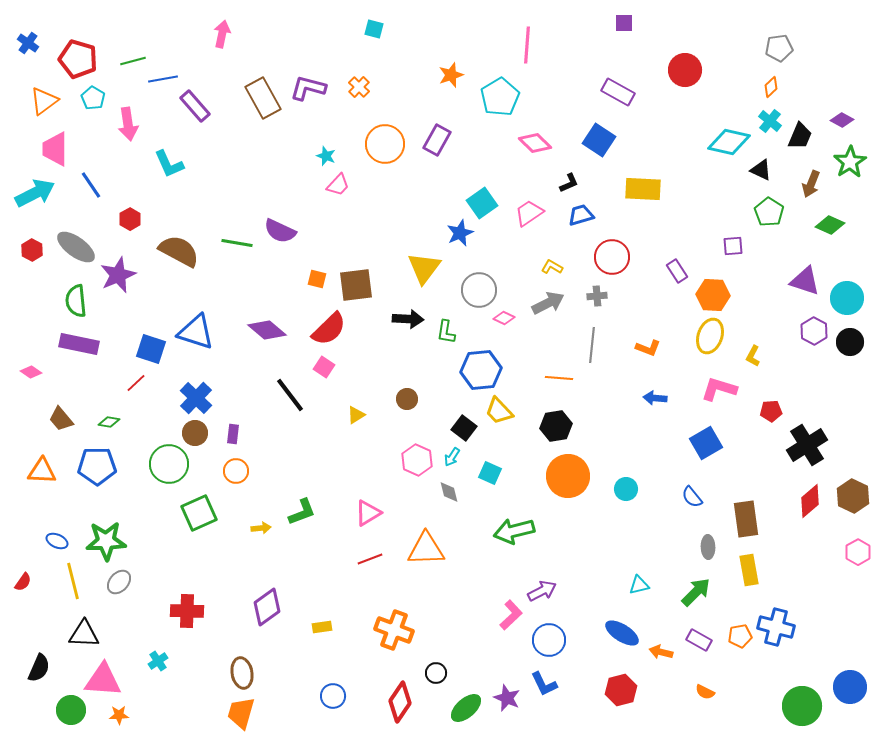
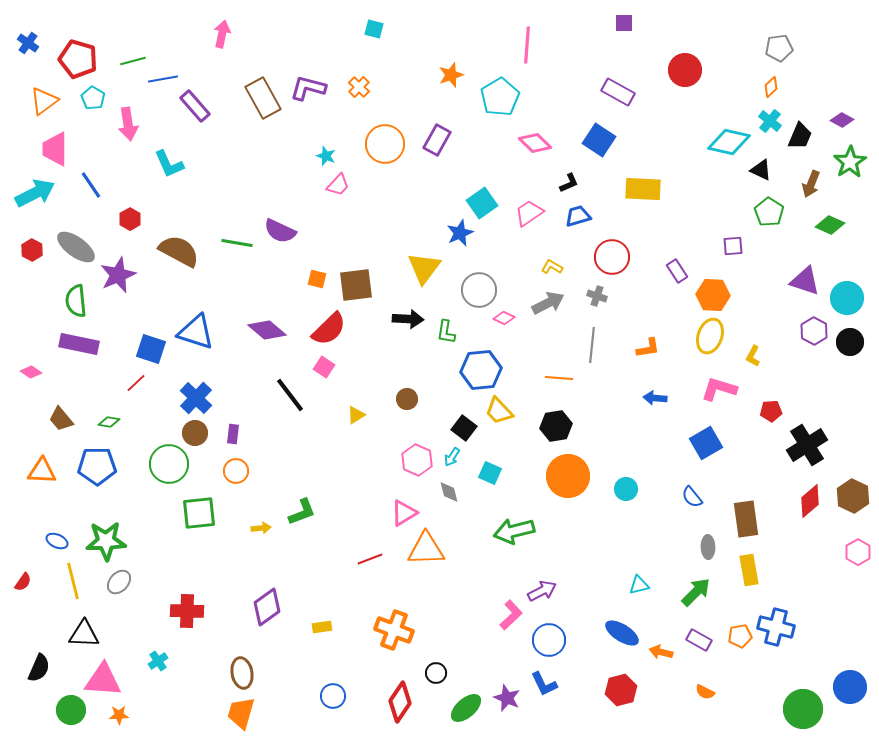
blue trapezoid at (581, 215): moved 3 px left, 1 px down
gray cross at (597, 296): rotated 24 degrees clockwise
orange L-shape at (648, 348): rotated 30 degrees counterclockwise
green square at (199, 513): rotated 18 degrees clockwise
pink triangle at (368, 513): moved 36 px right
green circle at (802, 706): moved 1 px right, 3 px down
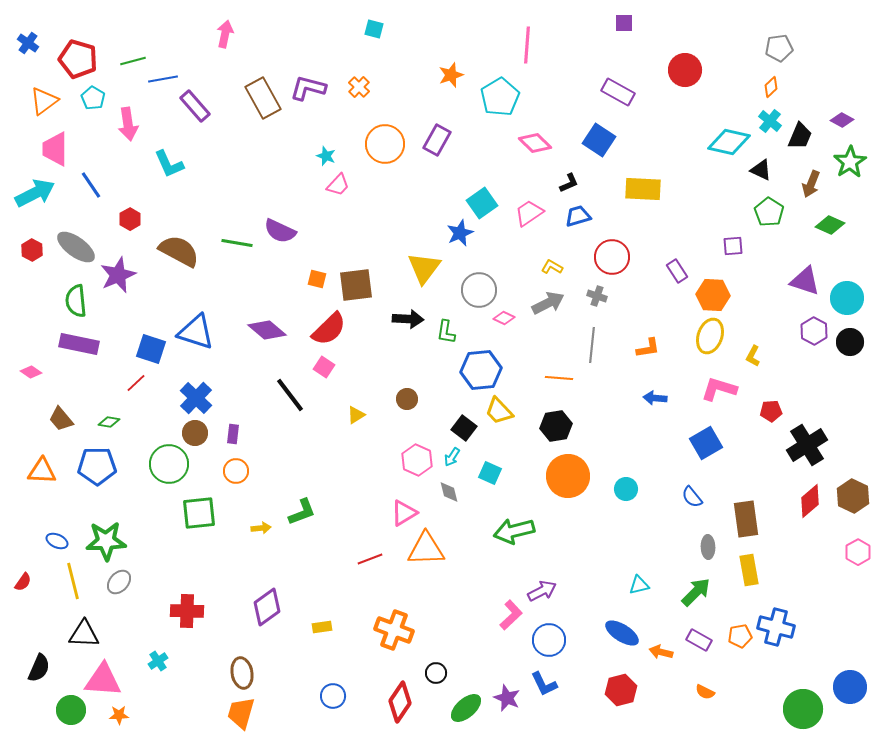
pink arrow at (222, 34): moved 3 px right
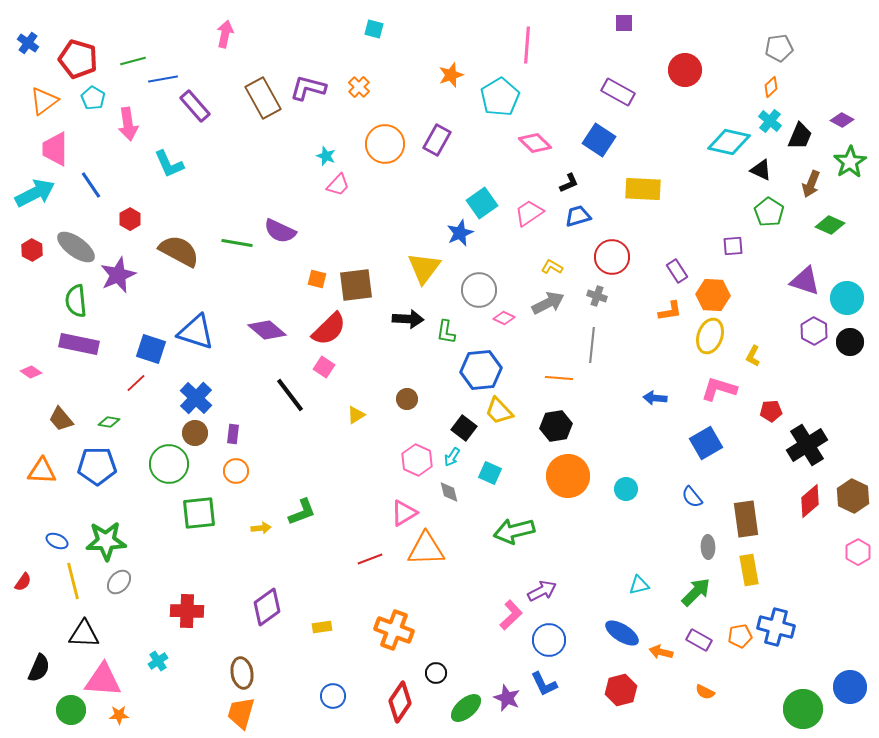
orange L-shape at (648, 348): moved 22 px right, 37 px up
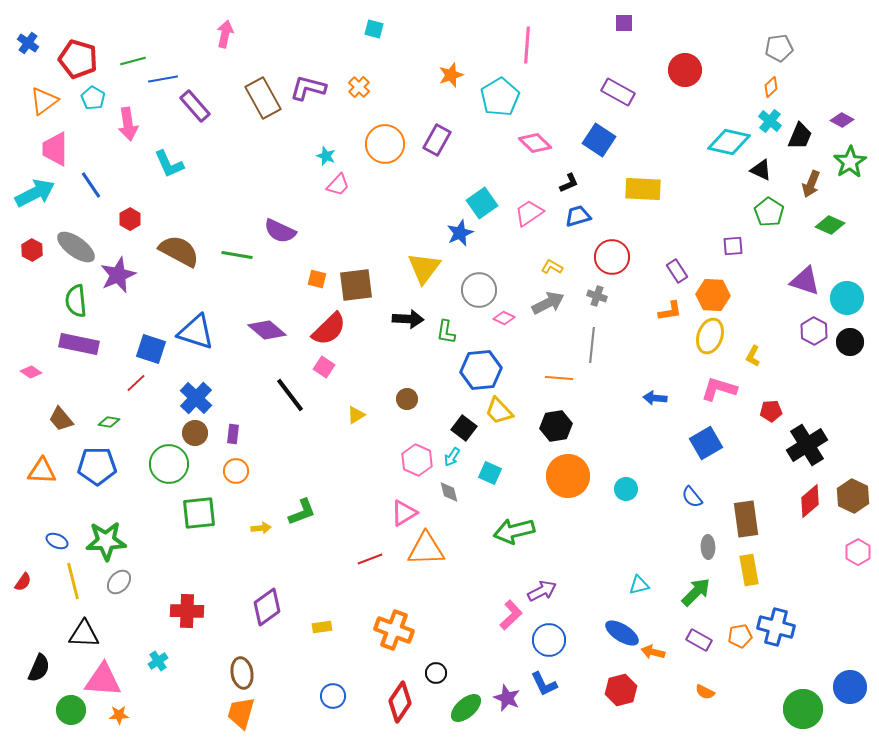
green line at (237, 243): moved 12 px down
orange arrow at (661, 652): moved 8 px left
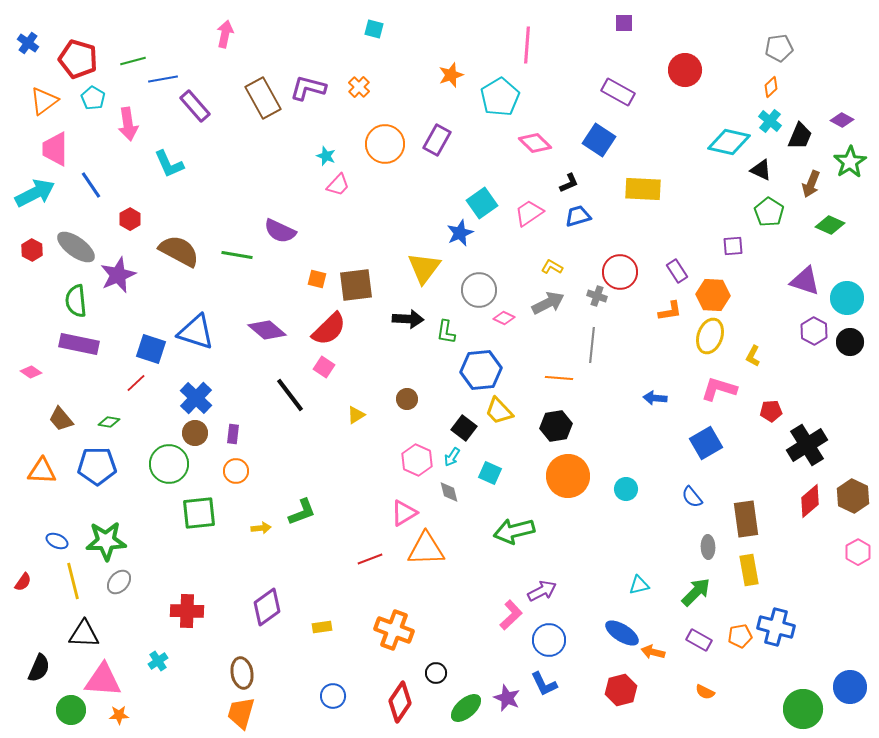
red circle at (612, 257): moved 8 px right, 15 px down
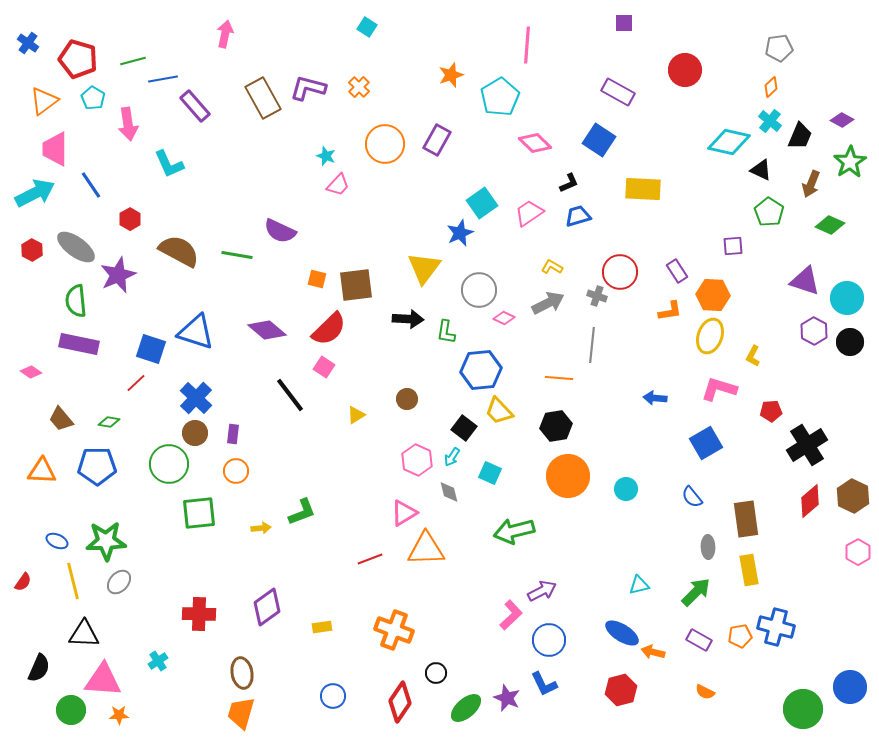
cyan square at (374, 29): moved 7 px left, 2 px up; rotated 18 degrees clockwise
red cross at (187, 611): moved 12 px right, 3 px down
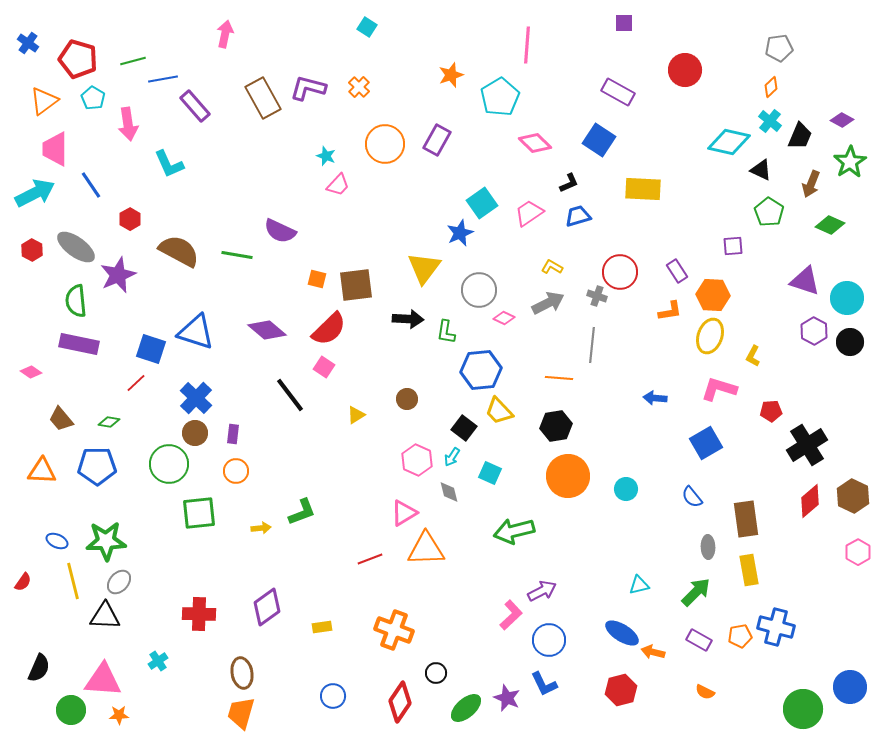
black triangle at (84, 634): moved 21 px right, 18 px up
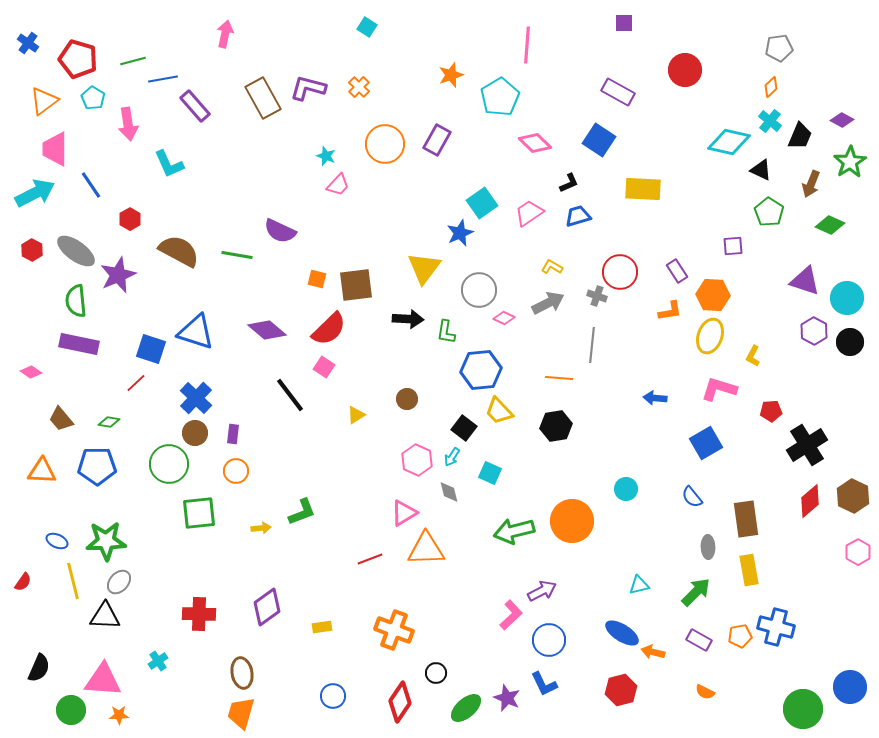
gray ellipse at (76, 247): moved 4 px down
orange circle at (568, 476): moved 4 px right, 45 px down
